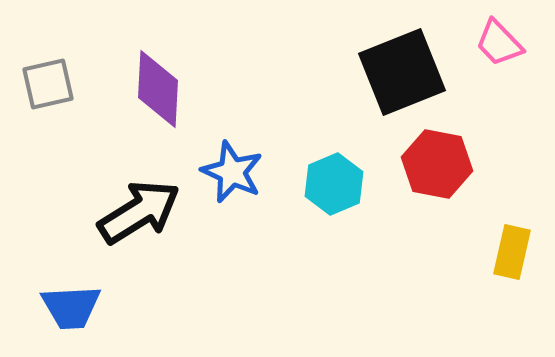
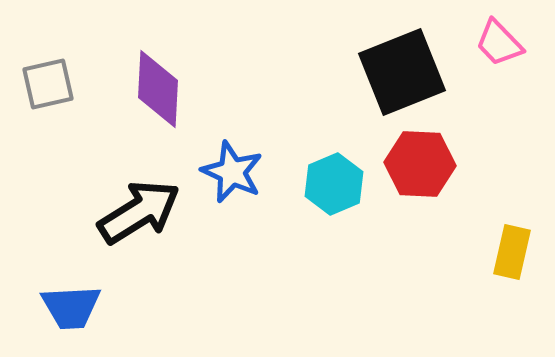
red hexagon: moved 17 px left; rotated 8 degrees counterclockwise
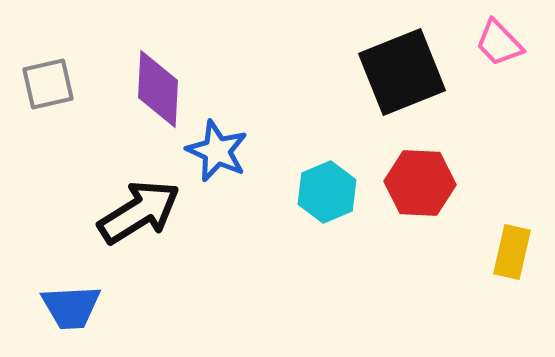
red hexagon: moved 19 px down
blue star: moved 15 px left, 21 px up
cyan hexagon: moved 7 px left, 8 px down
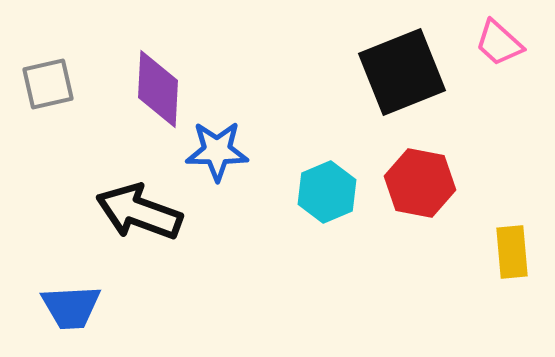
pink trapezoid: rotated 4 degrees counterclockwise
blue star: rotated 24 degrees counterclockwise
red hexagon: rotated 8 degrees clockwise
black arrow: rotated 128 degrees counterclockwise
yellow rectangle: rotated 18 degrees counterclockwise
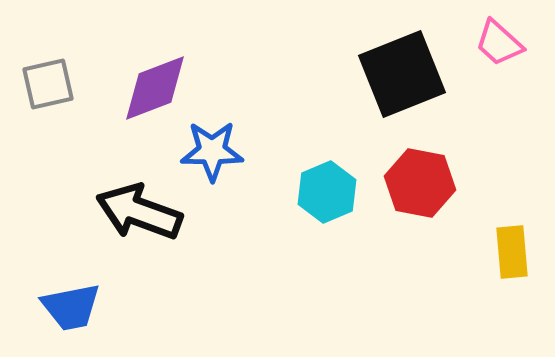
black square: moved 2 px down
purple diamond: moved 3 px left, 1 px up; rotated 66 degrees clockwise
blue star: moved 5 px left
blue trapezoid: rotated 8 degrees counterclockwise
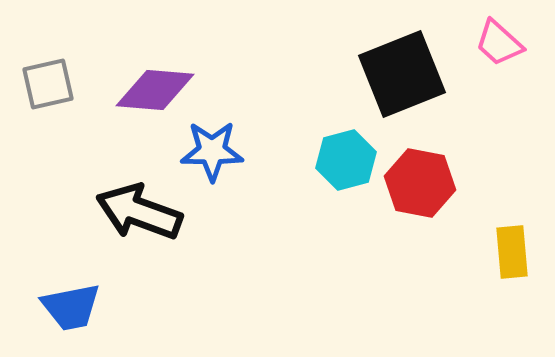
purple diamond: moved 2 px down; rotated 26 degrees clockwise
cyan hexagon: moved 19 px right, 32 px up; rotated 8 degrees clockwise
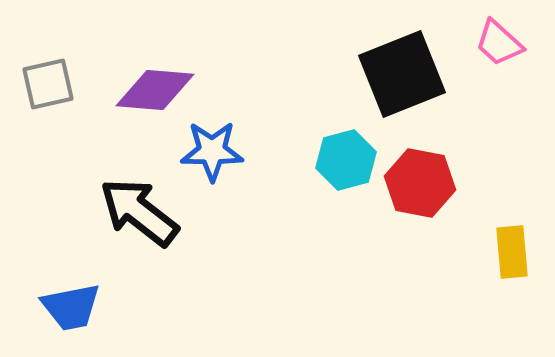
black arrow: rotated 18 degrees clockwise
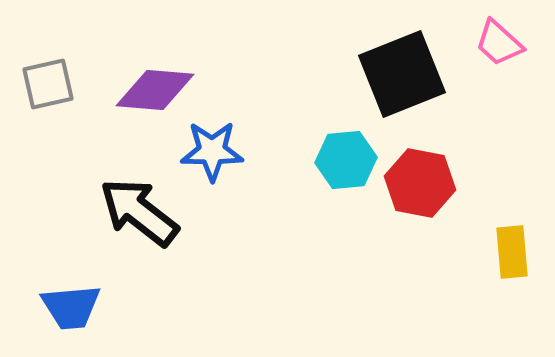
cyan hexagon: rotated 10 degrees clockwise
blue trapezoid: rotated 6 degrees clockwise
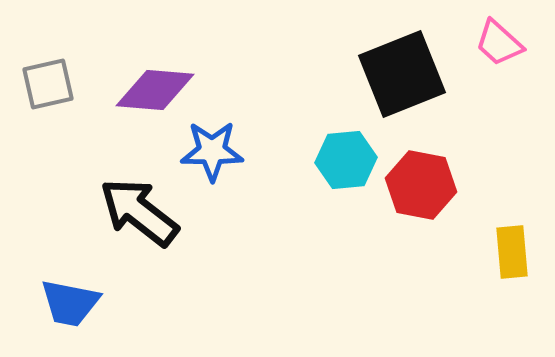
red hexagon: moved 1 px right, 2 px down
blue trapezoid: moved 1 px left, 4 px up; rotated 16 degrees clockwise
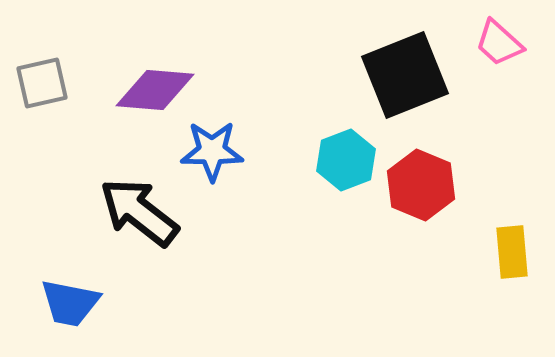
black square: moved 3 px right, 1 px down
gray square: moved 6 px left, 1 px up
cyan hexagon: rotated 16 degrees counterclockwise
red hexagon: rotated 12 degrees clockwise
